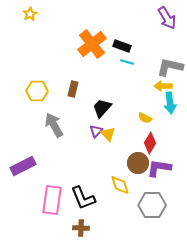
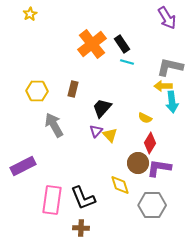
black rectangle: moved 2 px up; rotated 36 degrees clockwise
cyan arrow: moved 2 px right, 1 px up
yellow triangle: moved 2 px right, 1 px down
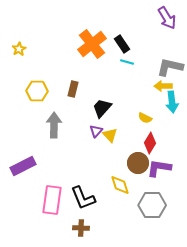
yellow star: moved 11 px left, 35 px down
gray arrow: rotated 30 degrees clockwise
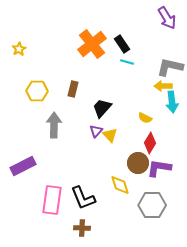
brown cross: moved 1 px right
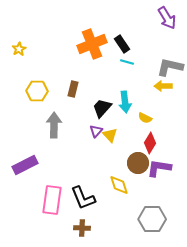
orange cross: rotated 16 degrees clockwise
cyan arrow: moved 47 px left
purple rectangle: moved 2 px right, 1 px up
yellow diamond: moved 1 px left
gray hexagon: moved 14 px down
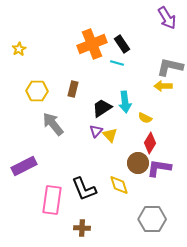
cyan line: moved 10 px left, 1 px down
black trapezoid: rotated 15 degrees clockwise
gray arrow: moved 1 px left, 1 px up; rotated 40 degrees counterclockwise
purple rectangle: moved 1 px left, 1 px down
black L-shape: moved 1 px right, 9 px up
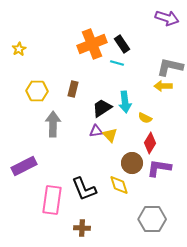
purple arrow: rotated 40 degrees counterclockwise
gray arrow: rotated 40 degrees clockwise
purple triangle: rotated 40 degrees clockwise
brown circle: moved 6 px left
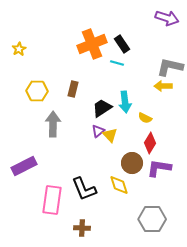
purple triangle: moved 2 px right; rotated 32 degrees counterclockwise
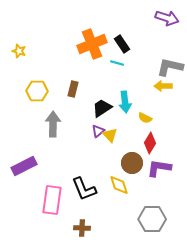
yellow star: moved 2 px down; rotated 24 degrees counterclockwise
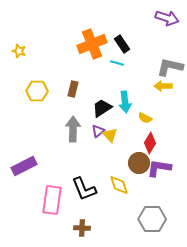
gray arrow: moved 20 px right, 5 px down
brown circle: moved 7 px right
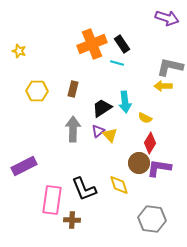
gray hexagon: rotated 8 degrees clockwise
brown cross: moved 10 px left, 8 px up
